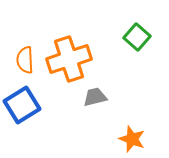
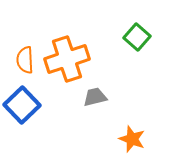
orange cross: moved 2 px left
blue square: rotated 12 degrees counterclockwise
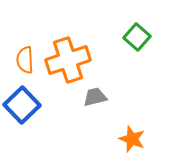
orange cross: moved 1 px right, 1 px down
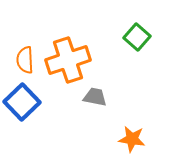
gray trapezoid: rotated 25 degrees clockwise
blue square: moved 3 px up
orange star: rotated 12 degrees counterclockwise
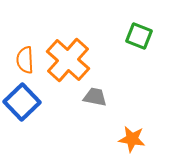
green square: moved 2 px right, 1 px up; rotated 20 degrees counterclockwise
orange cross: rotated 30 degrees counterclockwise
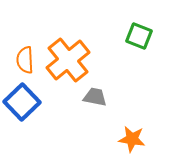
orange cross: rotated 9 degrees clockwise
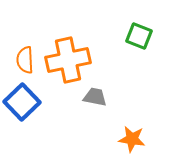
orange cross: rotated 27 degrees clockwise
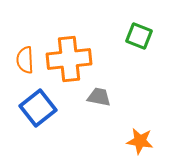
orange cross: moved 1 px right, 1 px up; rotated 6 degrees clockwise
gray trapezoid: moved 4 px right
blue square: moved 16 px right, 6 px down; rotated 6 degrees clockwise
orange star: moved 8 px right, 2 px down
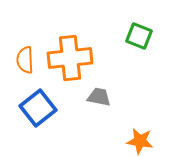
orange cross: moved 1 px right, 1 px up
